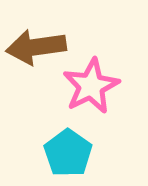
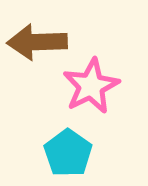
brown arrow: moved 1 px right, 5 px up; rotated 6 degrees clockwise
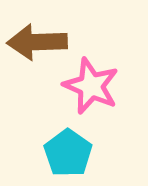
pink star: rotated 22 degrees counterclockwise
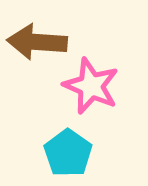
brown arrow: rotated 6 degrees clockwise
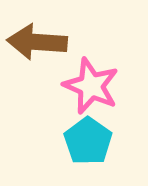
cyan pentagon: moved 20 px right, 12 px up
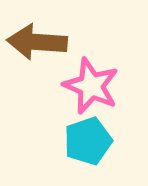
cyan pentagon: rotated 18 degrees clockwise
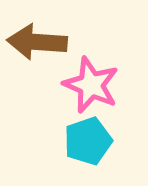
pink star: moved 1 px up
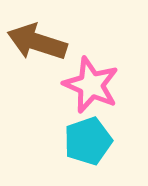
brown arrow: rotated 14 degrees clockwise
